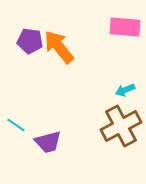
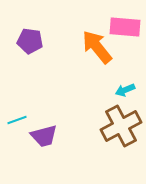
orange arrow: moved 38 px right
cyan line: moved 1 px right, 5 px up; rotated 54 degrees counterclockwise
purple trapezoid: moved 4 px left, 6 px up
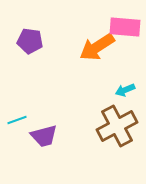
orange arrow: rotated 84 degrees counterclockwise
brown cross: moved 4 px left
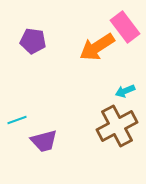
pink rectangle: rotated 48 degrees clockwise
purple pentagon: moved 3 px right
cyan arrow: moved 1 px down
purple trapezoid: moved 5 px down
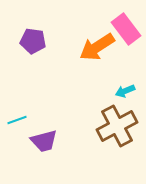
pink rectangle: moved 1 px right, 2 px down
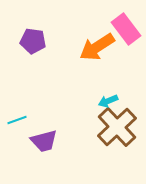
cyan arrow: moved 17 px left, 10 px down
brown cross: moved 1 px down; rotated 15 degrees counterclockwise
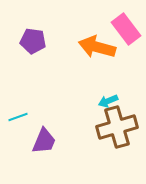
orange arrow: rotated 48 degrees clockwise
cyan line: moved 1 px right, 3 px up
brown cross: rotated 27 degrees clockwise
purple trapezoid: rotated 52 degrees counterclockwise
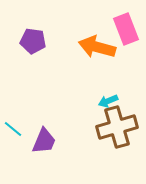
pink rectangle: rotated 16 degrees clockwise
cyan line: moved 5 px left, 12 px down; rotated 60 degrees clockwise
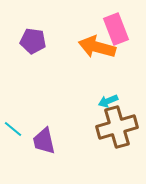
pink rectangle: moved 10 px left
purple trapezoid: rotated 144 degrees clockwise
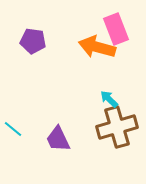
cyan arrow: moved 1 px right, 2 px up; rotated 66 degrees clockwise
purple trapezoid: moved 14 px right, 2 px up; rotated 12 degrees counterclockwise
